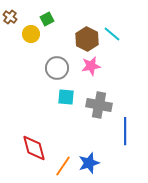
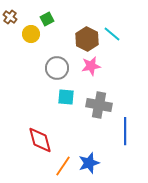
red diamond: moved 6 px right, 8 px up
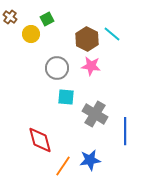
pink star: rotated 18 degrees clockwise
gray cross: moved 4 px left, 9 px down; rotated 20 degrees clockwise
blue star: moved 1 px right, 3 px up; rotated 10 degrees clockwise
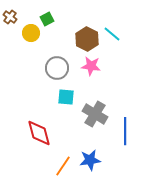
yellow circle: moved 1 px up
red diamond: moved 1 px left, 7 px up
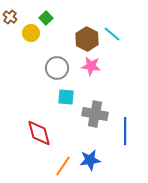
green square: moved 1 px left, 1 px up; rotated 16 degrees counterclockwise
gray cross: rotated 20 degrees counterclockwise
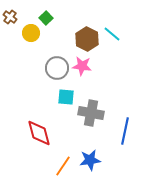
pink star: moved 9 px left
gray cross: moved 4 px left, 1 px up
blue line: rotated 12 degrees clockwise
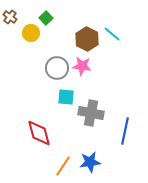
blue star: moved 2 px down
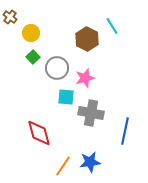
green square: moved 13 px left, 39 px down
cyan line: moved 8 px up; rotated 18 degrees clockwise
pink star: moved 3 px right, 12 px down; rotated 24 degrees counterclockwise
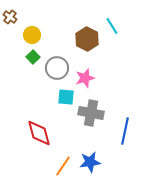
yellow circle: moved 1 px right, 2 px down
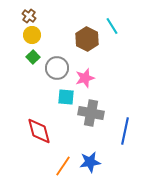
brown cross: moved 19 px right, 1 px up
red diamond: moved 2 px up
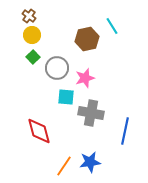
brown hexagon: rotated 20 degrees clockwise
orange line: moved 1 px right
